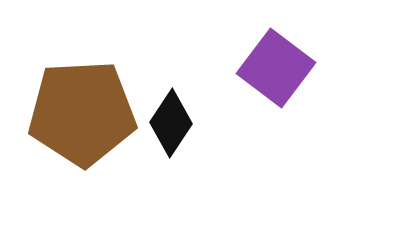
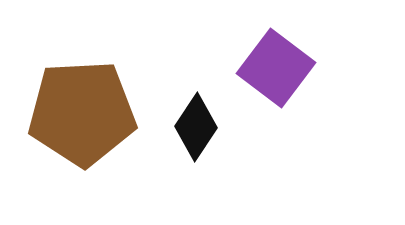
black diamond: moved 25 px right, 4 px down
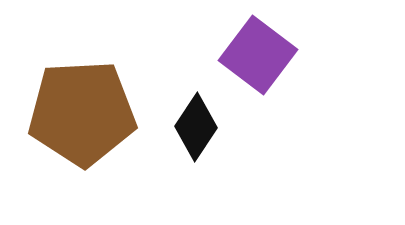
purple square: moved 18 px left, 13 px up
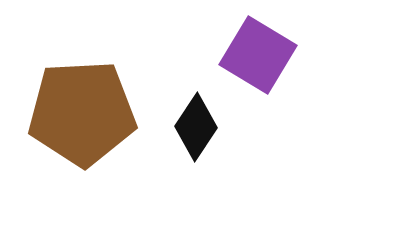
purple square: rotated 6 degrees counterclockwise
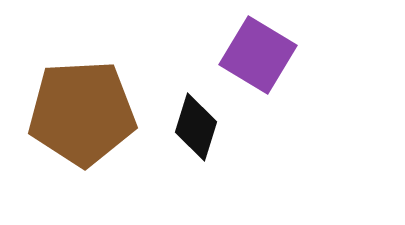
black diamond: rotated 16 degrees counterclockwise
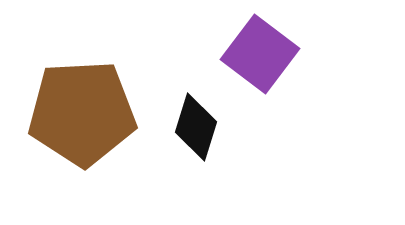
purple square: moved 2 px right, 1 px up; rotated 6 degrees clockwise
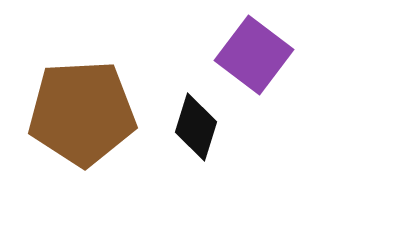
purple square: moved 6 px left, 1 px down
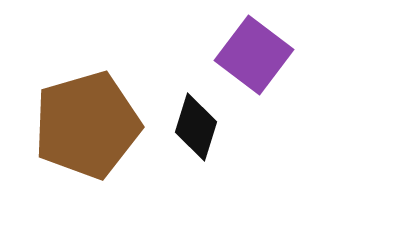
brown pentagon: moved 5 px right, 12 px down; rotated 13 degrees counterclockwise
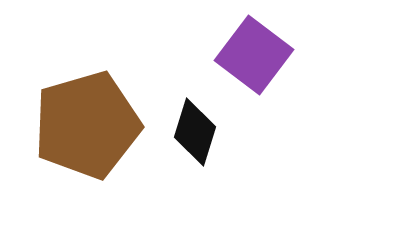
black diamond: moved 1 px left, 5 px down
